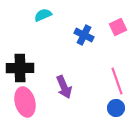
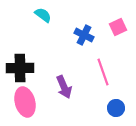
cyan semicircle: rotated 60 degrees clockwise
pink line: moved 14 px left, 9 px up
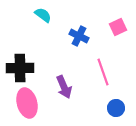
blue cross: moved 5 px left, 1 px down
pink ellipse: moved 2 px right, 1 px down
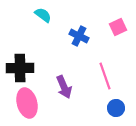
pink line: moved 2 px right, 4 px down
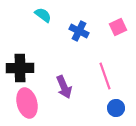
blue cross: moved 5 px up
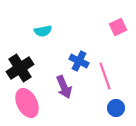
cyan semicircle: moved 16 px down; rotated 132 degrees clockwise
blue cross: moved 30 px down
black cross: rotated 32 degrees counterclockwise
pink ellipse: rotated 12 degrees counterclockwise
